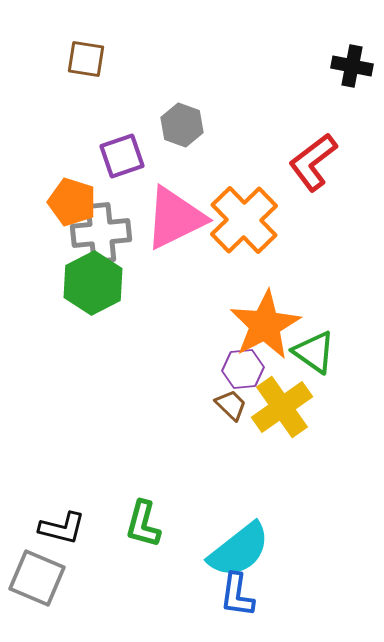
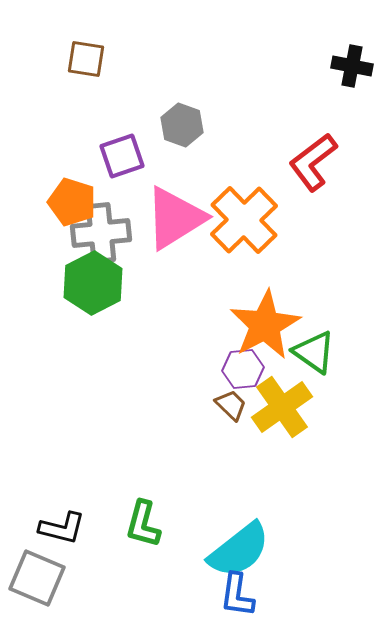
pink triangle: rotated 6 degrees counterclockwise
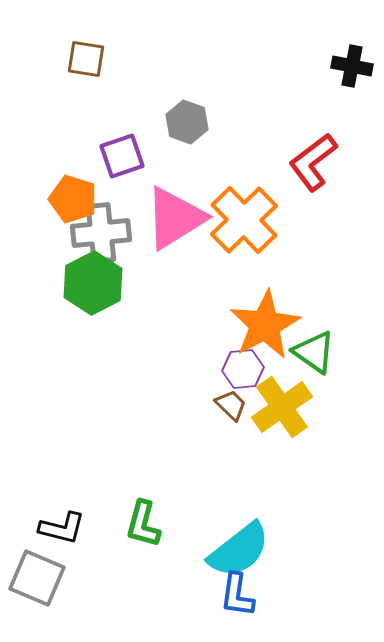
gray hexagon: moved 5 px right, 3 px up
orange pentagon: moved 1 px right, 3 px up
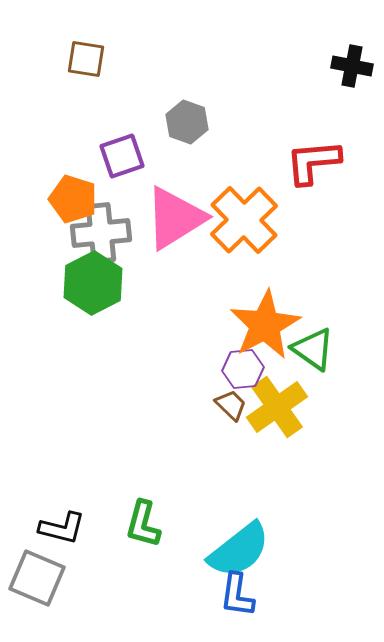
red L-shape: rotated 32 degrees clockwise
green triangle: moved 1 px left, 3 px up
yellow cross: moved 5 px left
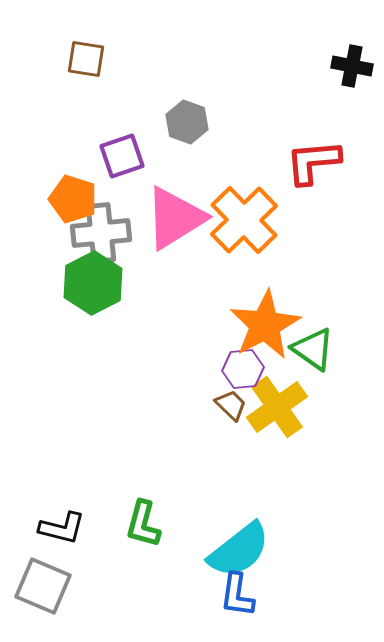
gray square: moved 6 px right, 8 px down
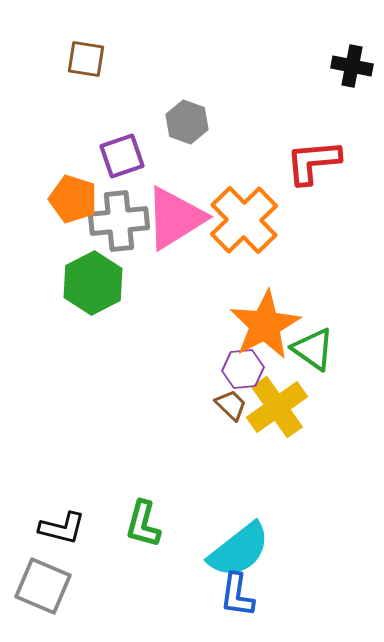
gray cross: moved 18 px right, 12 px up
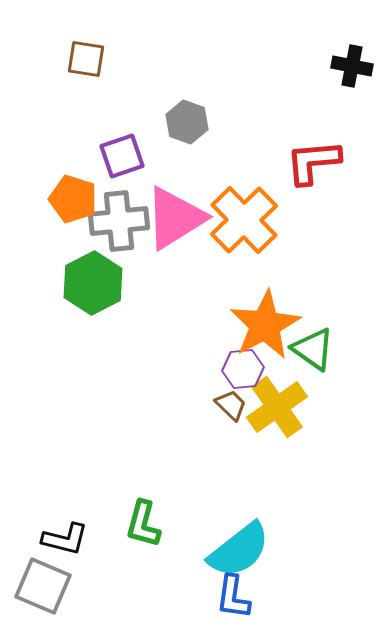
black L-shape: moved 3 px right, 11 px down
blue L-shape: moved 4 px left, 2 px down
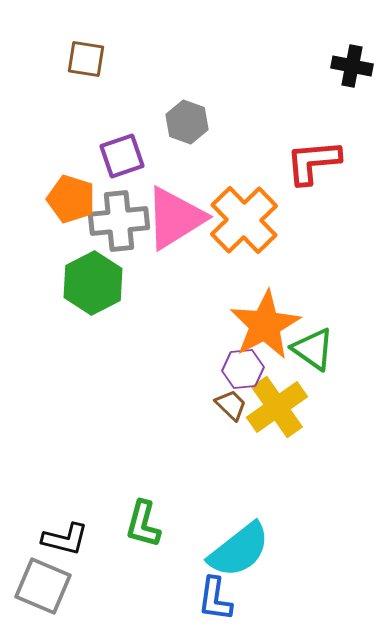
orange pentagon: moved 2 px left
blue L-shape: moved 18 px left, 2 px down
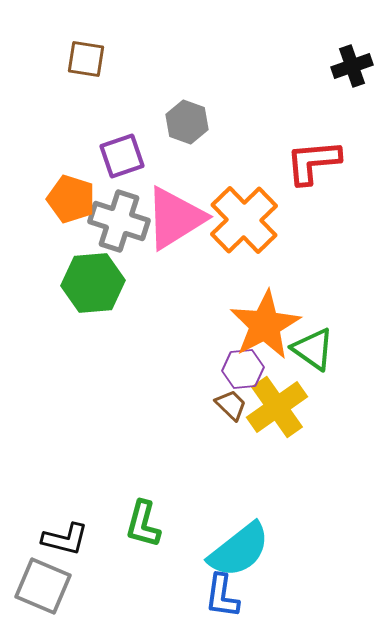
black cross: rotated 30 degrees counterclockwise
gray cross: rotated 24 degrees clockwise
green hexagon: rotated 22 degrees clockwise
blue L-shape: moved 7 px right, 3 px up
